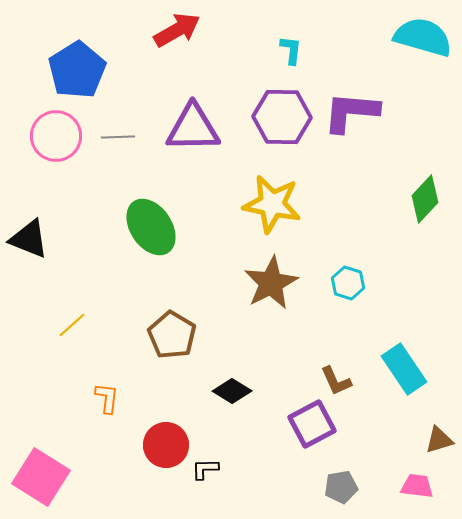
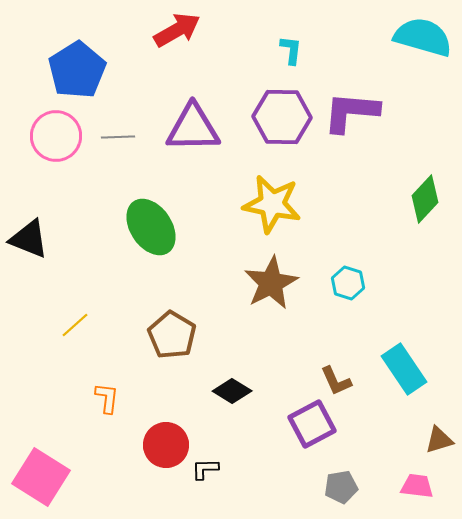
yellow line: moved 3 px right
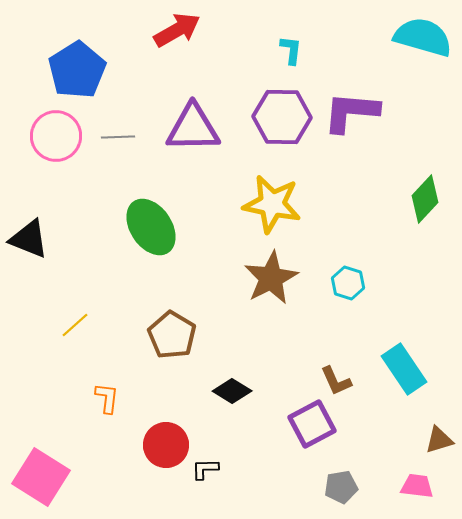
brown star: moved 5 px up
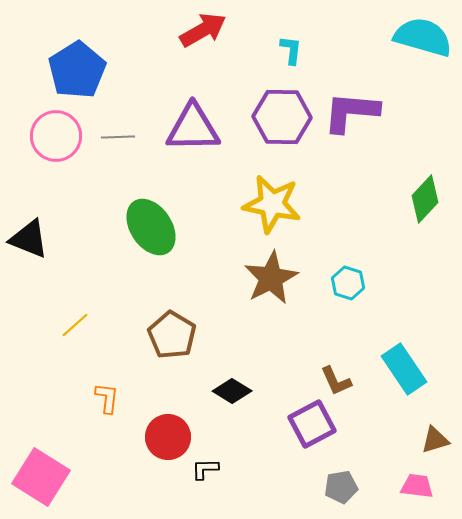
red arrow: moved 26 px right
brown triangle: moved 4 px left
red circle: moved 2 px right, 8 px up
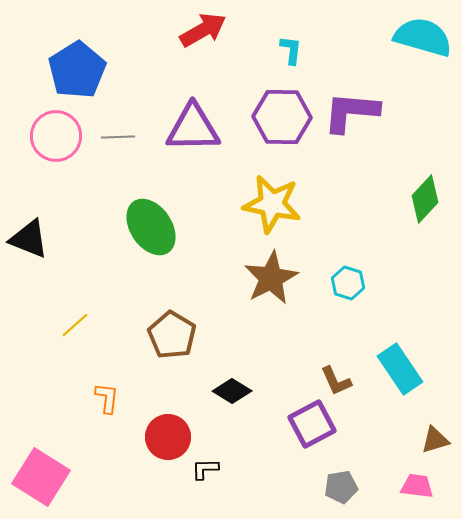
cyan rectangle: moved 4 px left
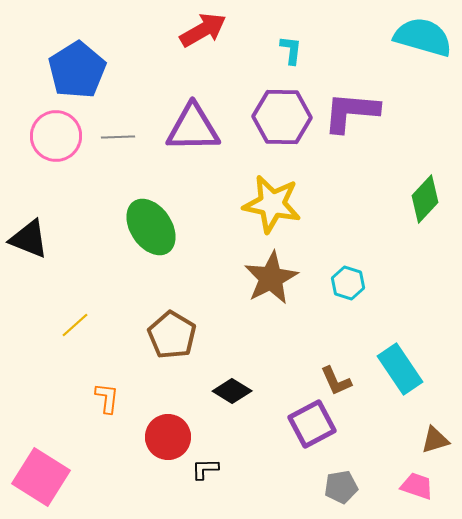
pink trapezoid: rotated 12 degrees clockwise
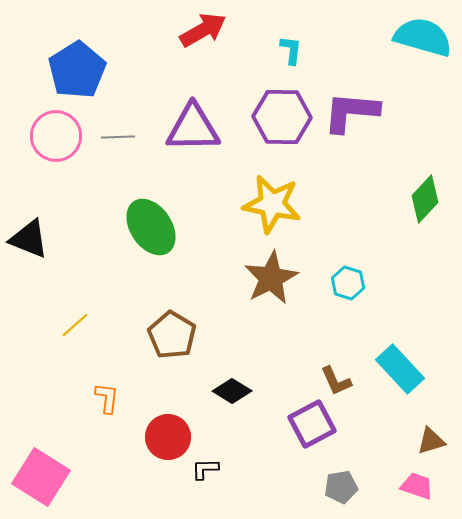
cyan rectangle: rotated 9 degrees counterclockwise
brown triangle: moved 4 px left, 1 px down
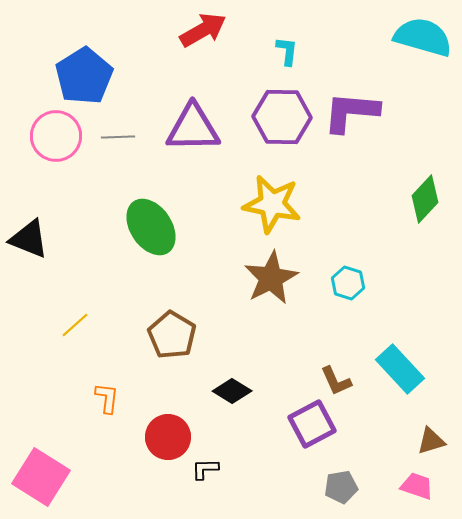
cyan L-shape: moved 4 px left, 1 px down
blue pentagon: moved 7 px right, 6 px down
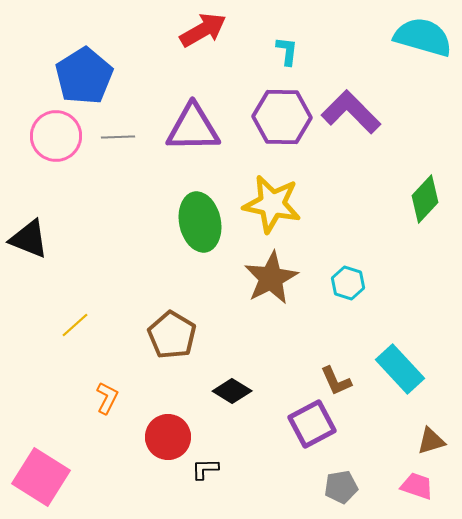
purple L-shape: rotated 40 degrees clockwise
green ellipse: moved 49 px right, 5 px up; rotated 22 degrees clockwise
orange L-shape: rotated 20 degrees clockwise
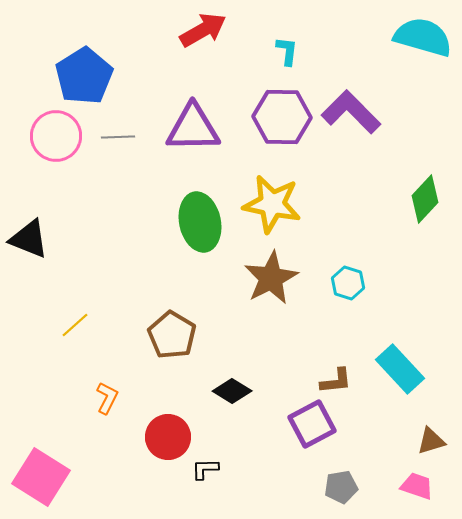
brown L-shape: rotated 72 degrees counterclockwise
